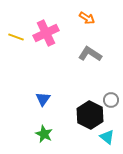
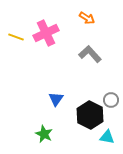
gray L-shape: rotated 15 degrees clockwise
blue triangle: moved 13 px right
cyan triangle: rotated 28 degrees counterclockwise
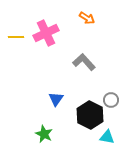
yellow line: rotated 21 degrees counterclockwise
gray L-shape: moved 6 px left, 8 px down
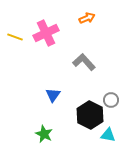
orange arrow: rotated 56 degrees counterclockwise
yellow line: moved 1 px left; rotated 21 degrees clockwise
blue triangle: moved 3 px left, 4 px up
cyan triangle: moved 1 px right, 2 px up
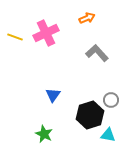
gray L-shape: moved 13 px right, 9 px up
black hexagon: rotated 16 degrees clockwise
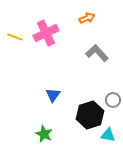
gray circle: moved 2 px right
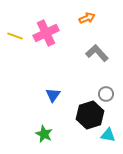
yellow line: moved 1 px up
gray circle: moved 7 px left, 6 px up
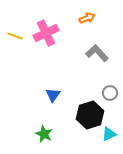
gray circle: moved 4 px right, 1 px up
cyan triangle: moved 1 px right, 1 px up; rotated 35 degrees counterclockwise
